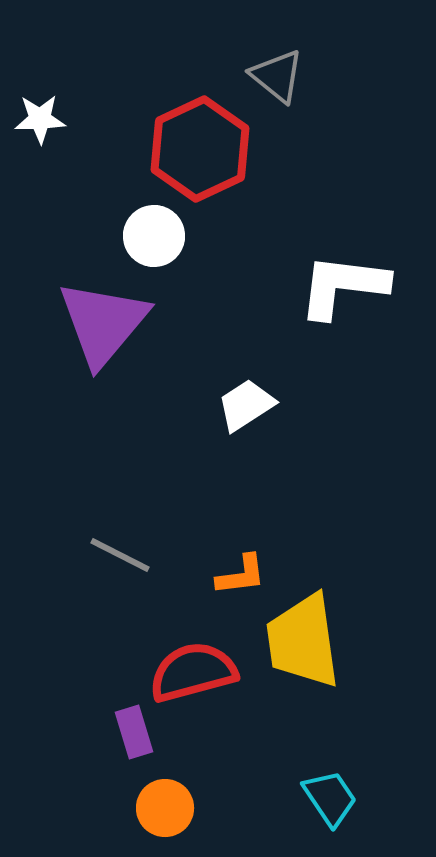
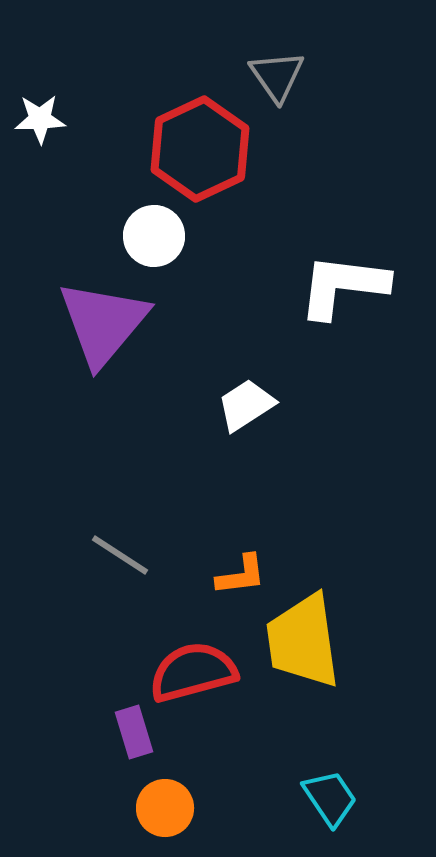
gray triangle: rotated 16 degrees clockwise
gray line: rotated 6 degrees clockwise
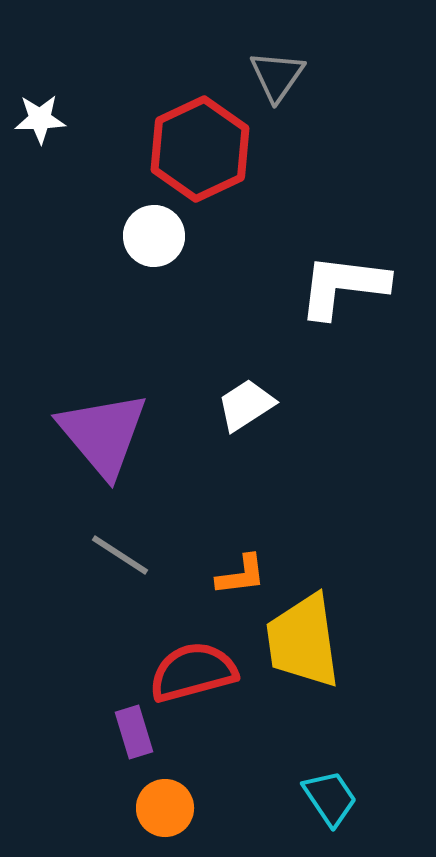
gray triangle: rotated 10 degrees clockwise
purple triangle: moved 111 px down; rotated 20 degrees counterclockwise
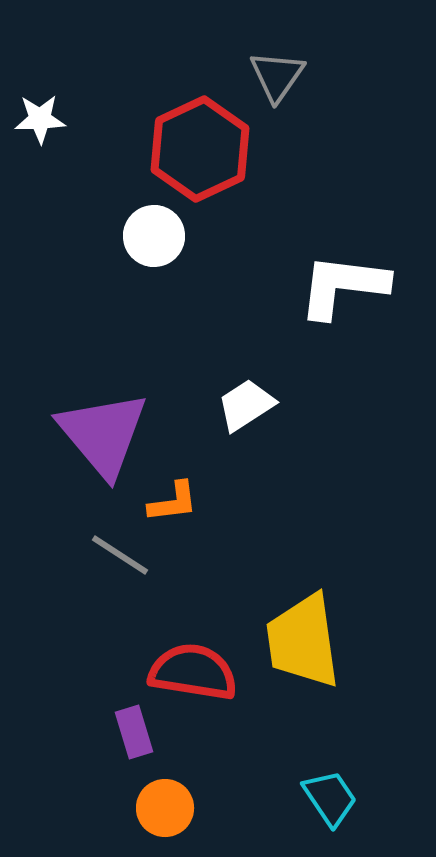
orange L-shape: moved 68 px left, 73 px up
red semicircle: rotated 24 degrees clockwise
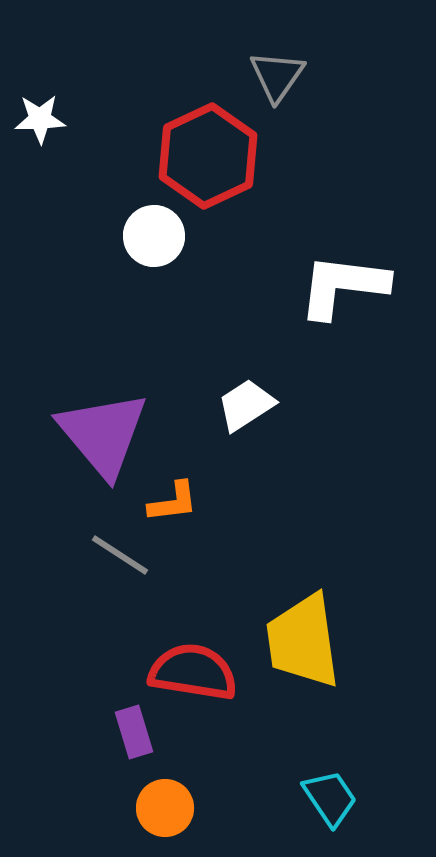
red hexagon: moved 8 px right, 7 px down
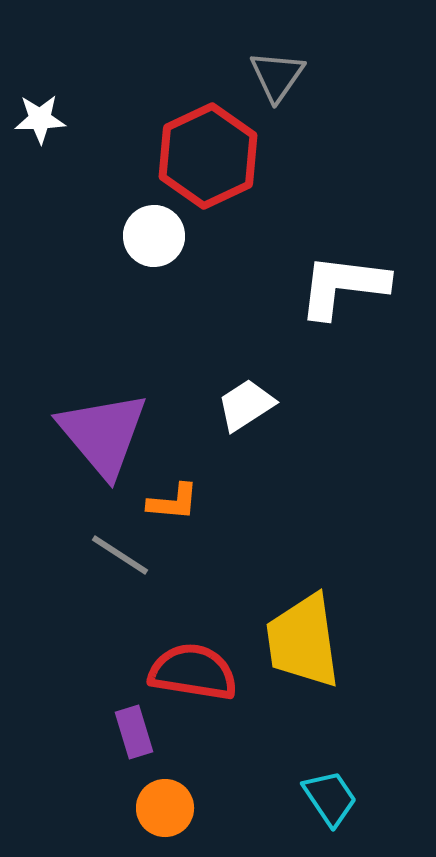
orange L-shape: rotated 12 degrees clockwise
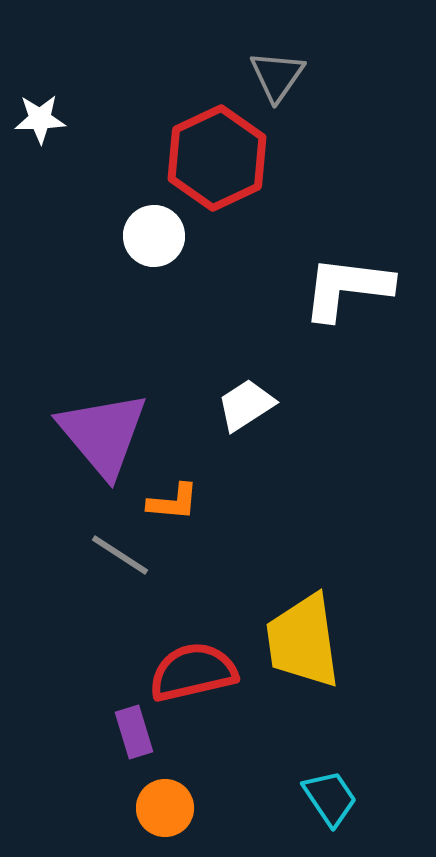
red hexagon: moved 9 px right, 2 px down
white L-shape: moved 4 px right, 2 px down
red semicircle: rotated 22 degrees counterclockwise
